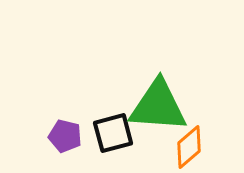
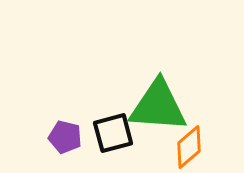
purple pentagon: moved 1 px down
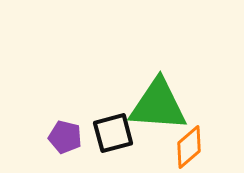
green triangle: moved 1 px up
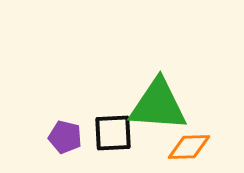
black square: rotated 12 degrees clockwise
orange diamond: rotated 39 degrees clockwise
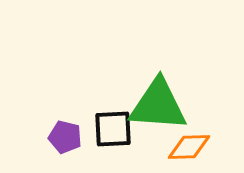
black square: moved 4 px up
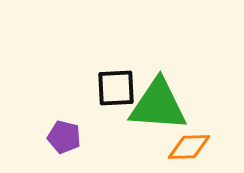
black square: moved 3 px right, 41 px up
purple pentagon: moved 1 px left
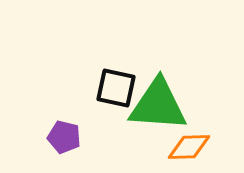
black square: rotated 15 degrees clockwise
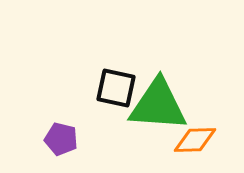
purple pentagon: moved 3 px left, 2 px down
orange diamond: moved 6 px right, 7 px up
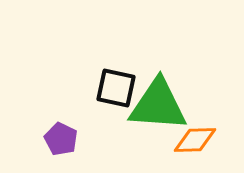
purple pentagon: rotated 12 degrees clockwise
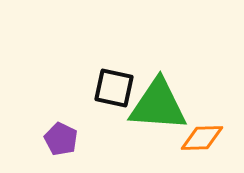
black square: moved 2 px left
orange diamond: moved 7 px right, 2 px up
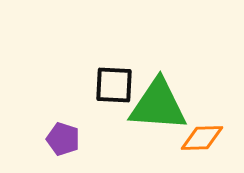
black square: moved 3 px up; rotated 9 degrees counterclockwise
purple pentagon: moved 2 px right; rotated 8 degrees counterclockwise
